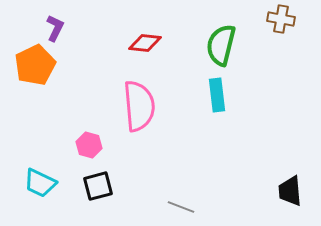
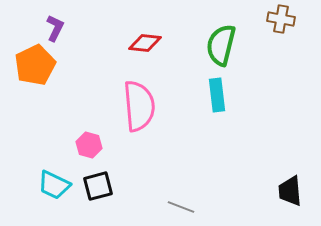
cyan trapezoid: moved 14 px right, 2 px down
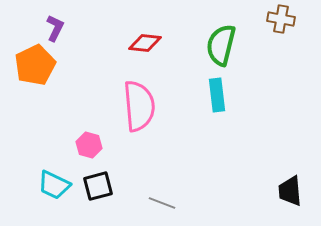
gray line: moved 19 px left, 4 px up
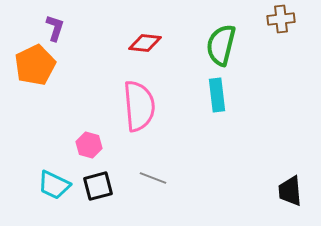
brown cross: rotated 16 degrees counterclockwise
purple L-shape: rotated 8 degrees counterclockwise
gray line: moved 9 px left, 25 px up
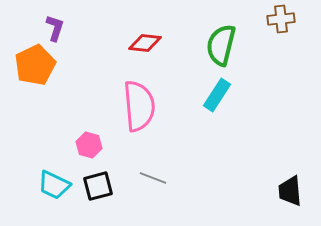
cyan rectangle: rotated 40 degrees clockwise
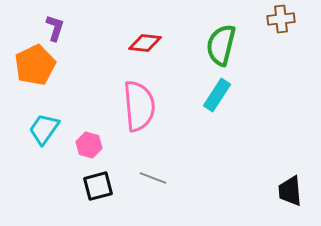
cyan trapezoid: moved 10 px left, 56 px up; rotated 100 degrees clockwise
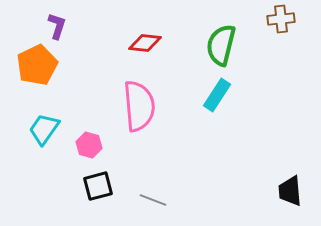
purple L-shape: moved 2 px right, 2 px up
orange pentagon: moved 2 px right
gray line: moved 22 px down
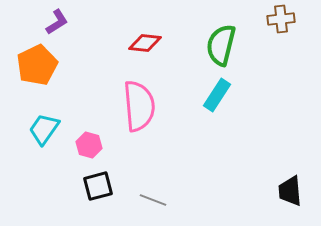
purple L-shape: moved 4 px up; rotated 40 degrees clockwise
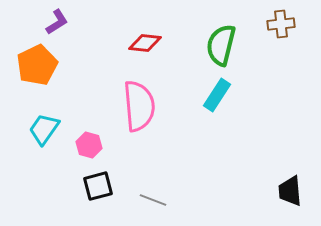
brown cross: moved 5 px down
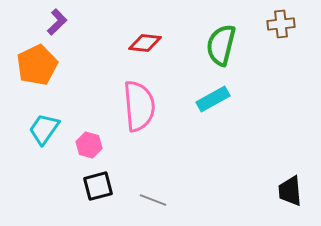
purple L-shape: rotated 12 degrees counterclockwise
cyan rectangle: moved 4 px left, 4 px down; rotated 28 degrees clockwise
